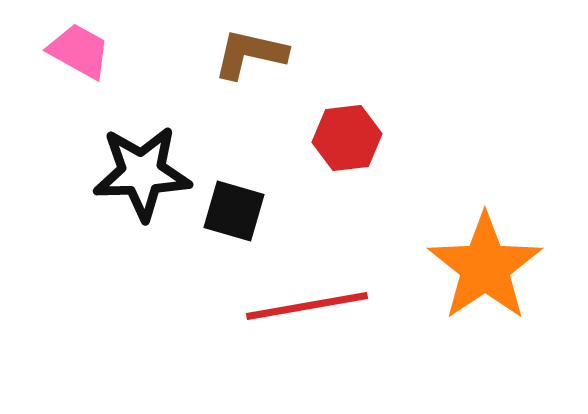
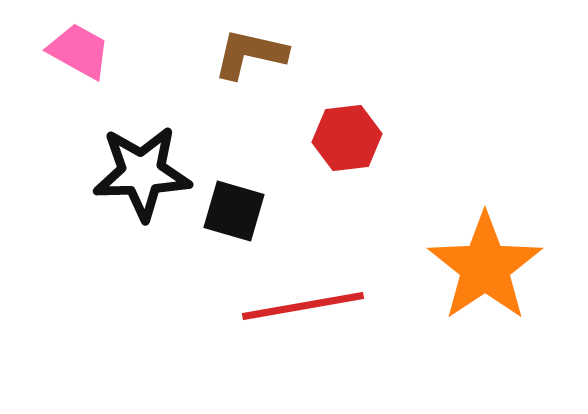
red line: moved 4 px left
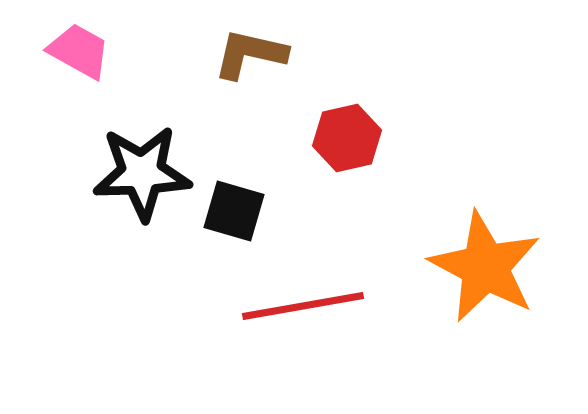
red hexagon: rotated 6 degrees counterclockwise
orange star: rotated 10 degrees counterclockwise
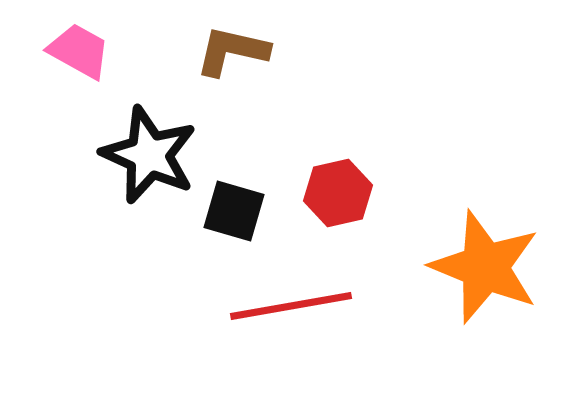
brown L-shape: moved 18 px left, 3 px up
red hexagon: moved 9 px left, 55 px down
black star: moved 7 px right, 18 px up; rotated 26 degrees clockwise
orange star: rotated 6 degrees counterclockwise
red line: moved 12 px left
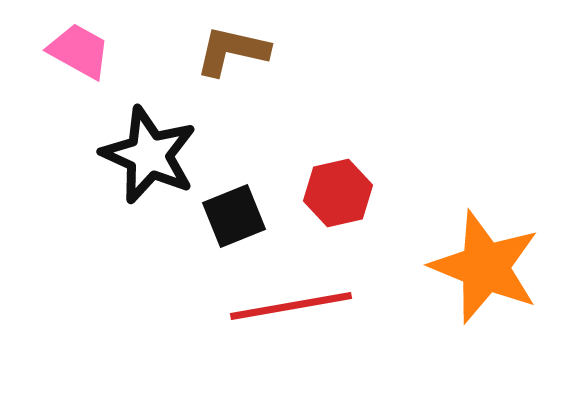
black square: moved 5 px down; rotated 38 degrees counterclockwise
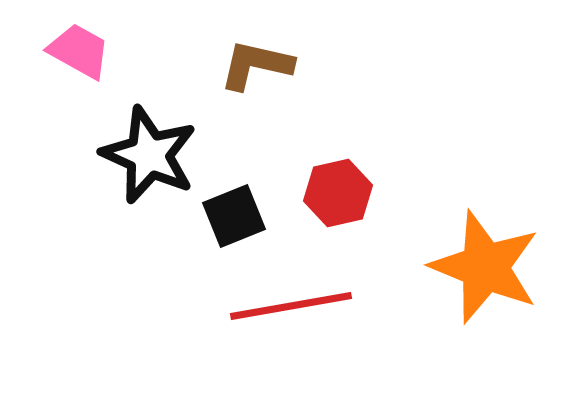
brown L-shape: moved 24 px right, 14 px down
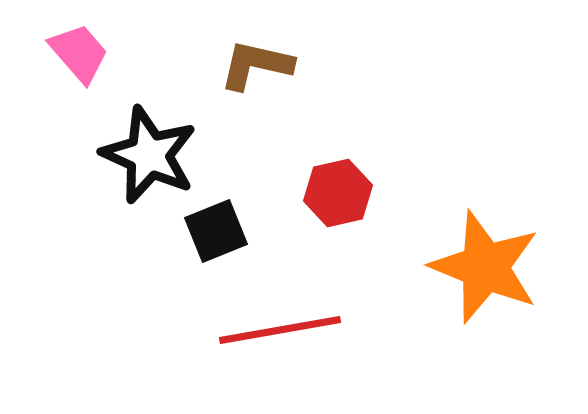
pink trapezoid: moved 2 px down; rotated 20 degrees clockwise
black square: moved 18 px left, 15 px down
red line: moved 11 px left, 24 px down
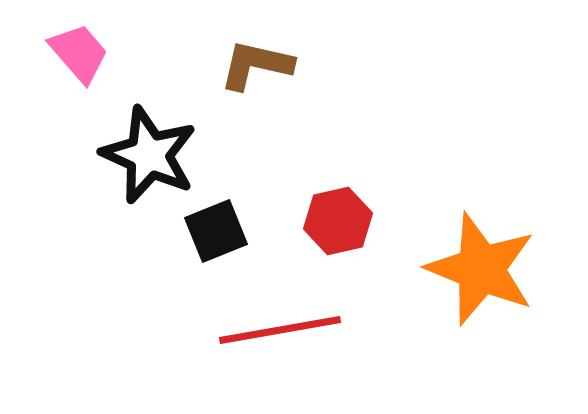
red hexagon: moved 28 px down
orange star: moved 4 px left, 2 px down
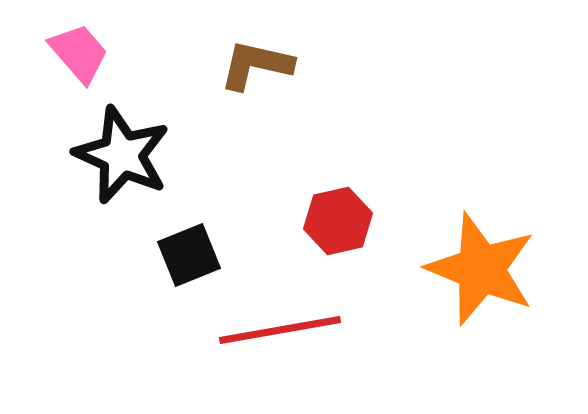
black star: moved 27 px left
black square: moved 27 px left, 24 px down
